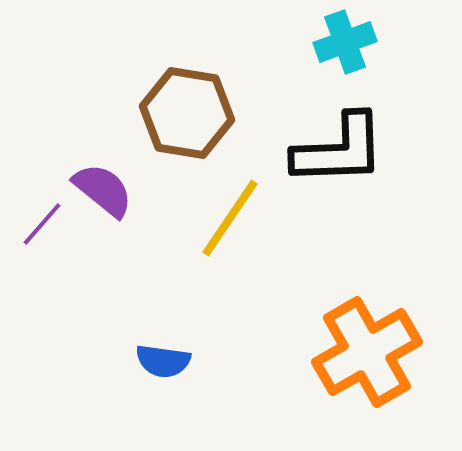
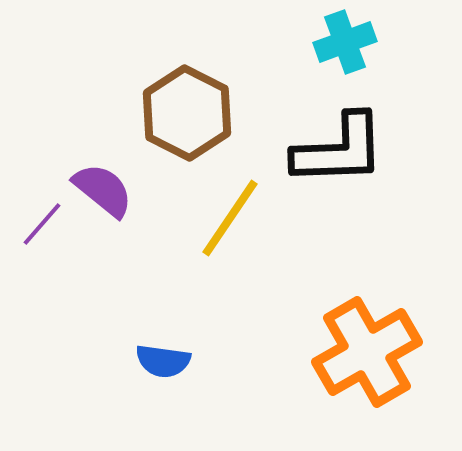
brown hexagon: rotated 18 degrees clockwise
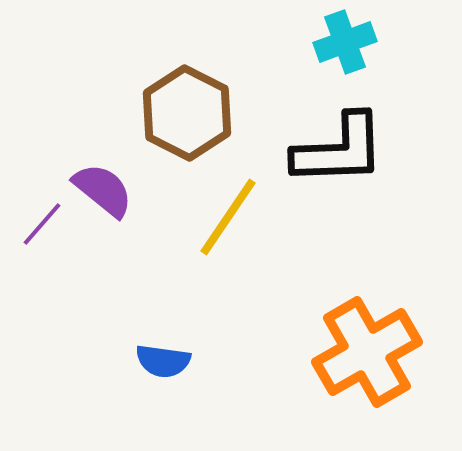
yellow line: moved 2 px left, 1 px up
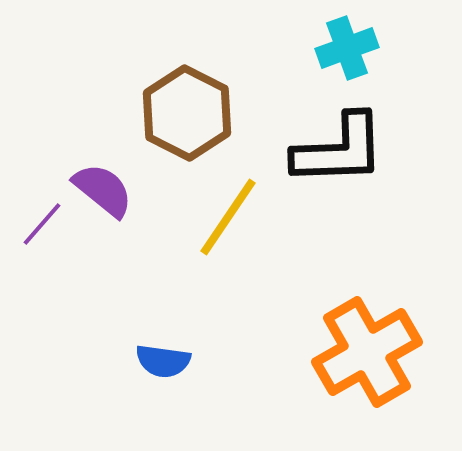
cyan cross: moved 2 px right, 6 px down
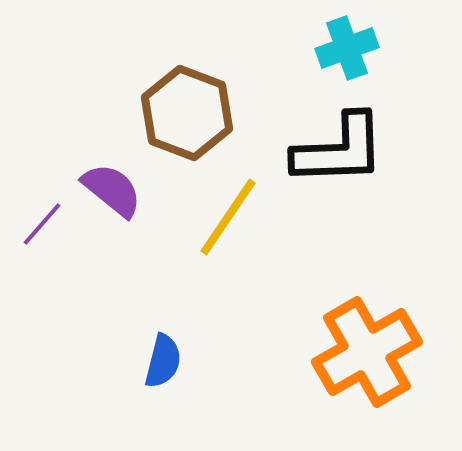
brown hexagon: rotated 6 degrees counterclockwise
purple semicircle: moved 9 px right
blue semicircle: rotated 84 degrees counterclockwise
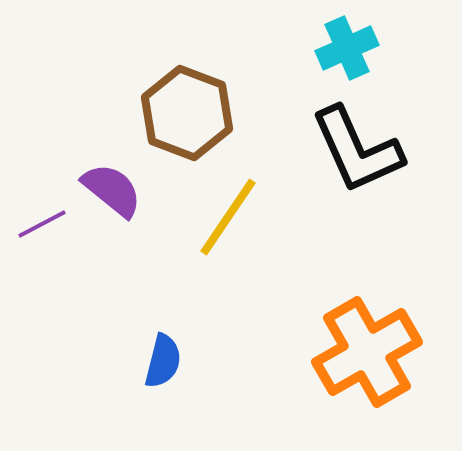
cyan cross: rotated 4 degrees counterclockwise
black L-shape: moved 18 px right; rotated 68 degrees clockwise
purple line: rotated 21 degrees clockwise
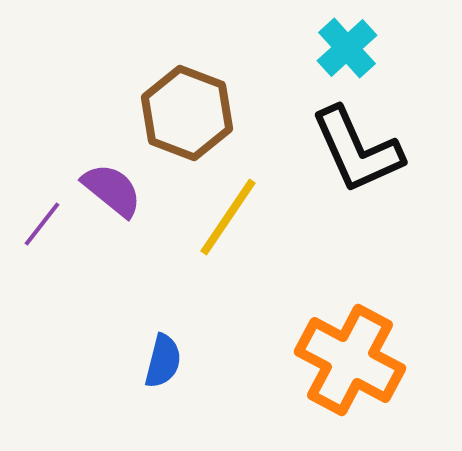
cyan cross: rotated 18 degrees counterclockwise
purple line: rotated 24 degrees counterclockwise
orange cross: moved 17 px left, 8 px down; rotated 32 degrees counterclockwise
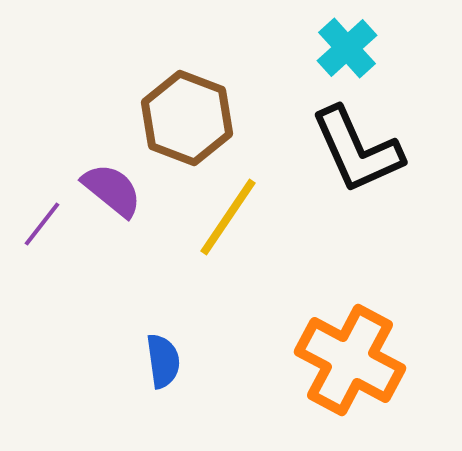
brown hexagon: moved 5 px down
blue semicircle: rotated 22 degrees counterclockwise
